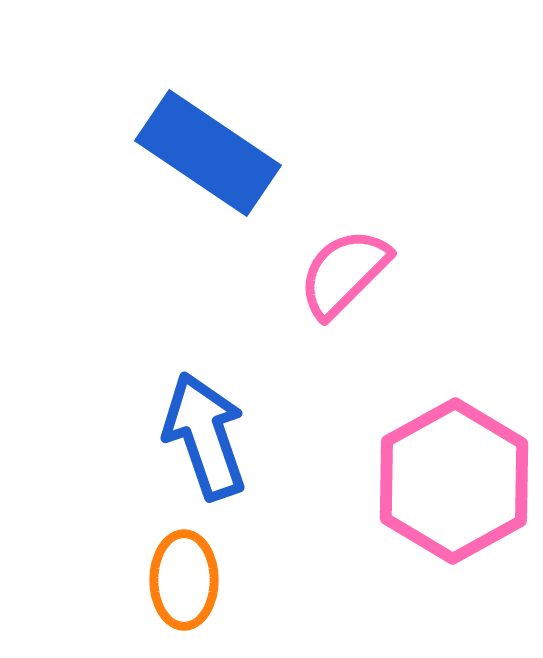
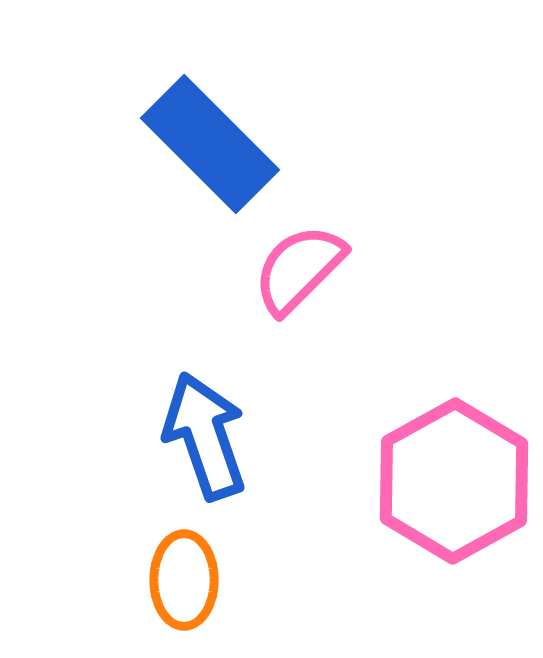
blue rectangle: moved 2 px right, 9 px up; rotated 11 degrees clockwise
pink semicircle: moved 45 px left, 4 px up
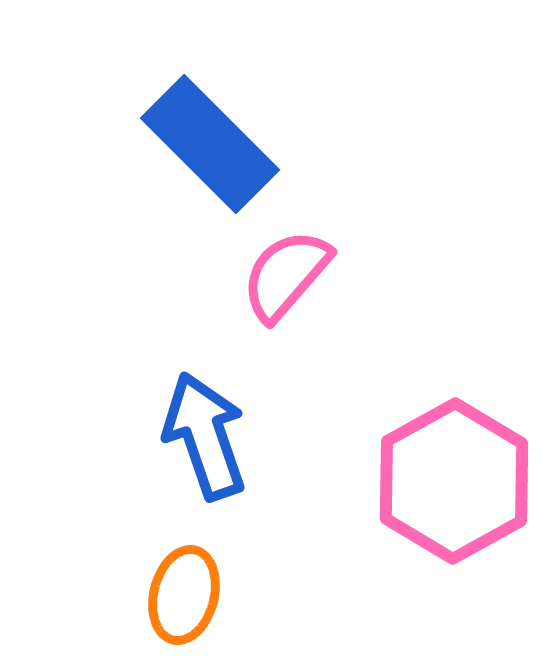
pink semicircle: moved 13 px left, 6 px down; rotated 4 degrees counterclockwise
orange ellipse: moved 15 px down; rotated 14 degrees clockwise
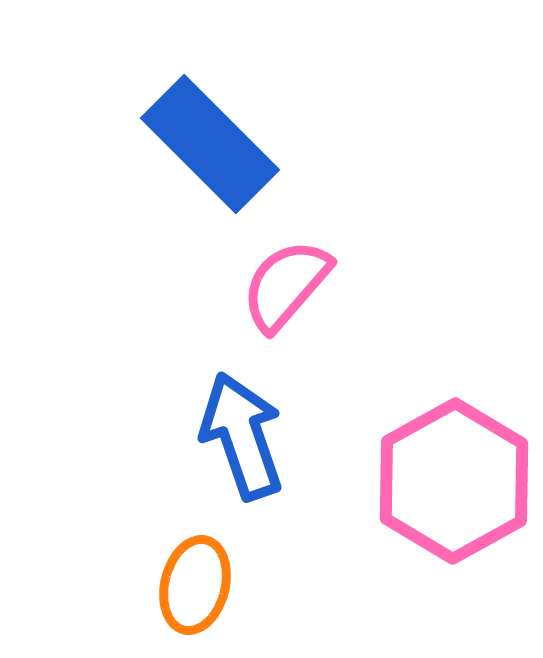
pink semicircle: moved 10 px down
blue arrow: moved 37 px right
orange ellipse: moved 11 px right, 10 px up
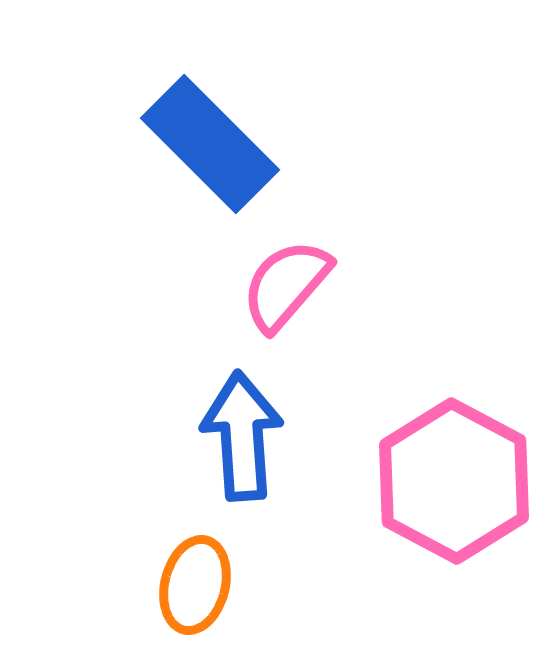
blue arrow: rotated 15 degrees clockwise
pink hexagon: rotated 3 degrees counterclockwise
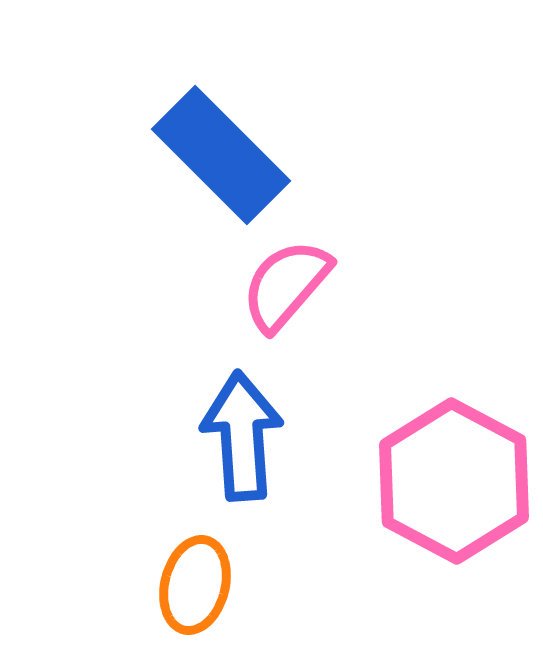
blue rectangle: moved 11 px right, 11 px down
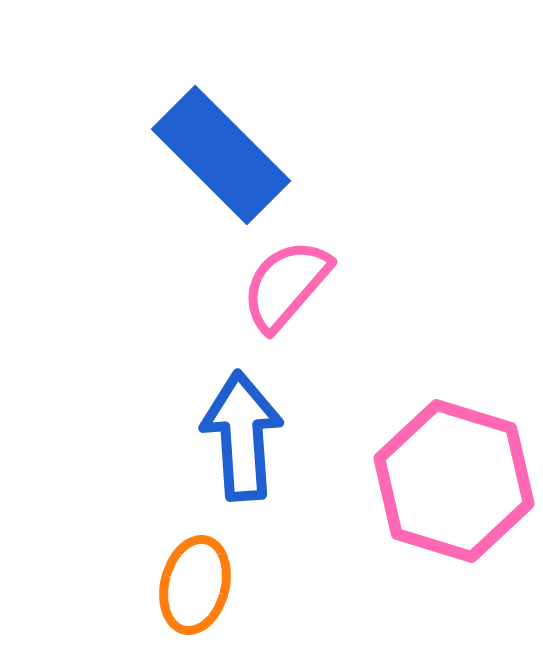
pink hexagon: rotated 11 degrees counterclockwise
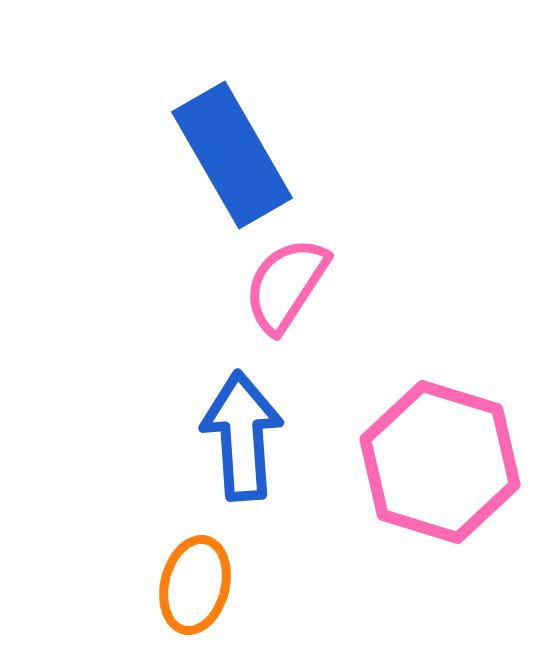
blue rectangle: moved 11 px right; rotated 15 degrees clockwise
pink semicircle: rotated 8 degrees counterclockwise
pink hexagon: moved 14 px left, 19 px up
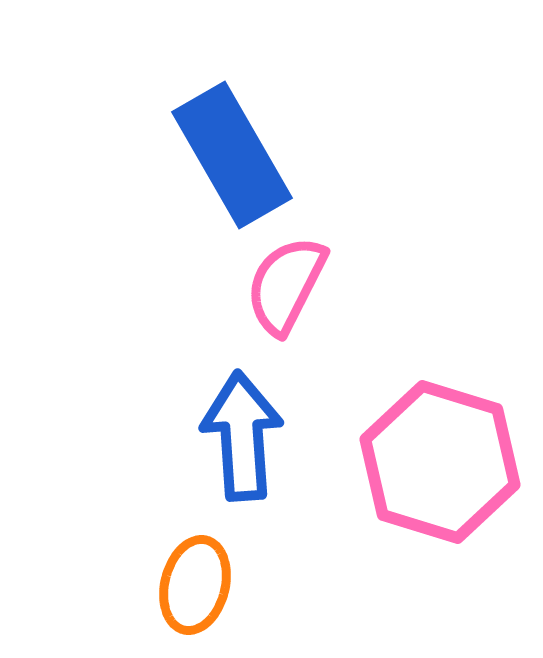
pink semicircle: rotated 6 degrees counterclockwise
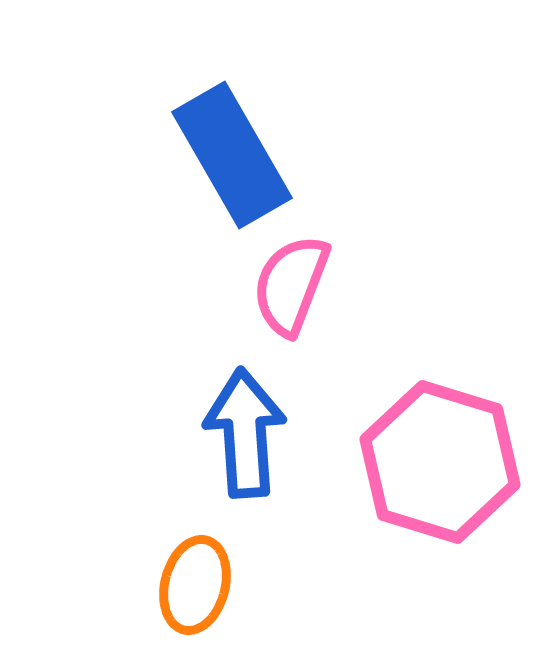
pink semicircle: moved 5 px right; rotated 6 degrees counterclockwise
blue arrow: moved 3 px right, 3 px up
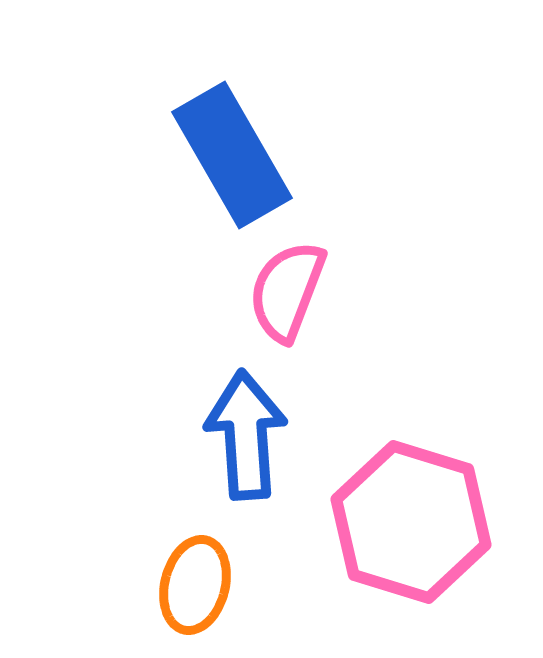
pink semicircle: moved 4 px left, 6 px down
blue arrow: moved 1 px right, 2 px down
pink hexagon: moved 29 px left, 60 px down
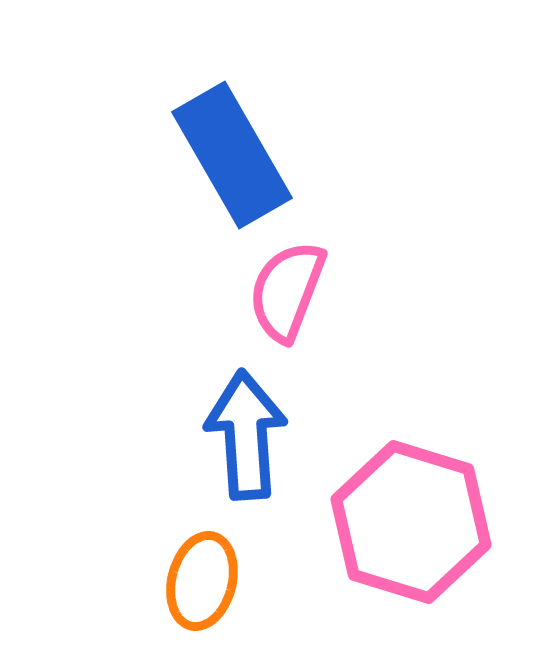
orange ellipse: moved 7 px right, 4 px up
